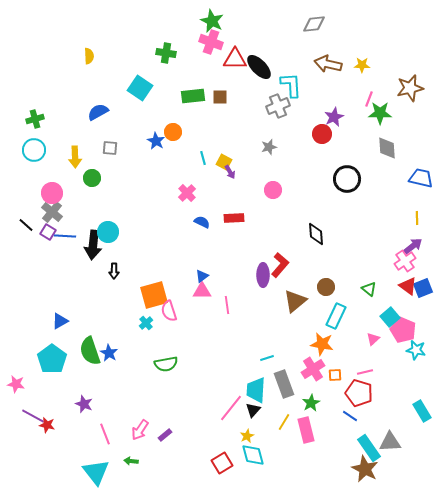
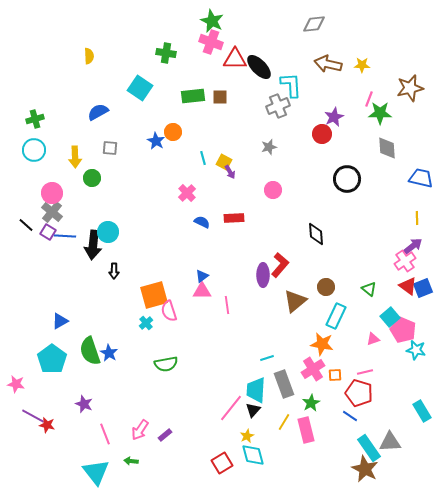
pink triangle at (373, 339): rotated 24 degrees clockwise
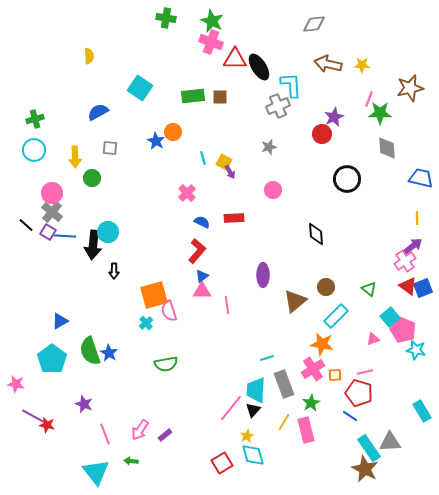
green cross at (166, 53): moved 35 px up
black ellipse at (259, 67): rotated 12 degrees clockwise
red L-shape at (280, 265): moved 83 px left, 14 px up
cyan rectangle at (336, 316): rotated 20 degrees clockwise
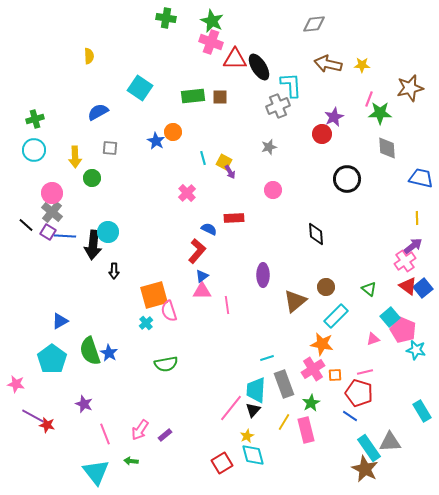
blue semicircle at (202, 222): moved 7 px right, 7 px down
blue square at (423, 288): rotated 18 degrees counterclockwise
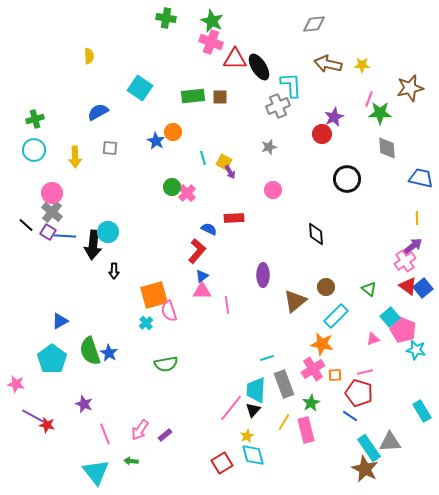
green circle at (92, 178): moved 80 px right, 9 px down
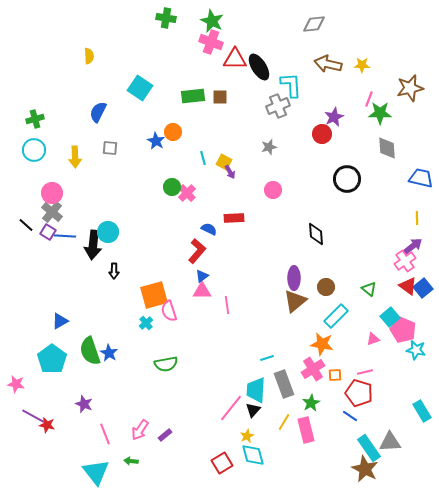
blue semicircle at (98, 112): rotated 35 degrees counterclockwise
purple ellipse at (263, 275): moved 31 px right, 3 px down
